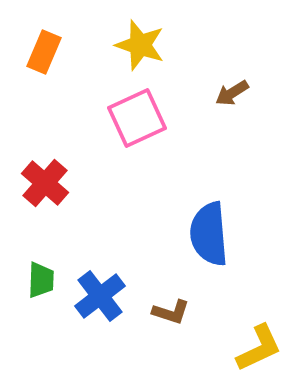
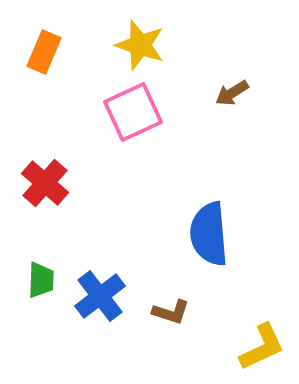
pink square: moved 4 px left, 6 px up
yellow L-shape: moved 3 px right, 1 px up
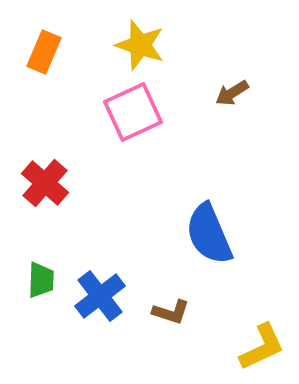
blue semicircle: rotated 18 degrees counterclockwise
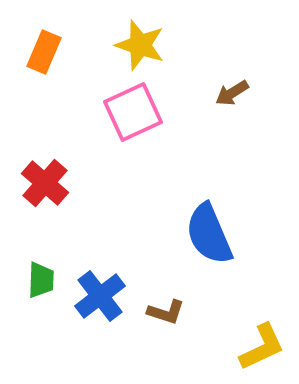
brown L-shape: moved 5 px left
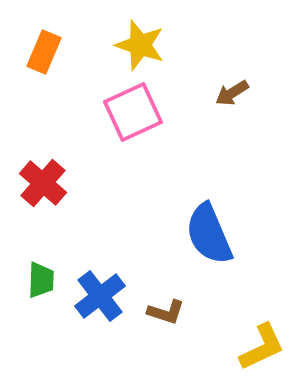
red cross: moved 2 px left
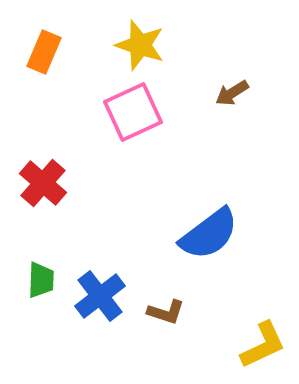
blue semicircle: rotated 104 degrees counterclockwise
yellow L-shape: moved 1 px right, 2 px up
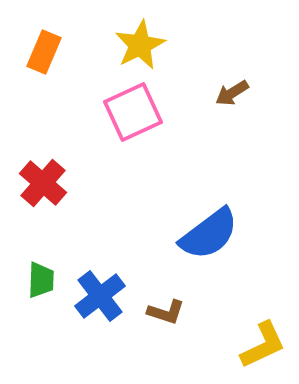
yellow star: rotated 27 degrees clockwise
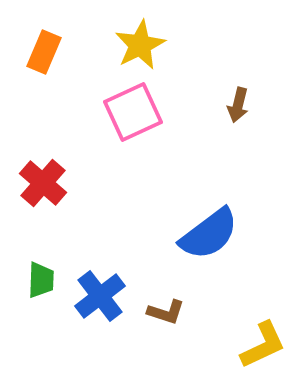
brown arrow: moved 6 px right, 12 px down; rotated 44 degrees counterclockwise
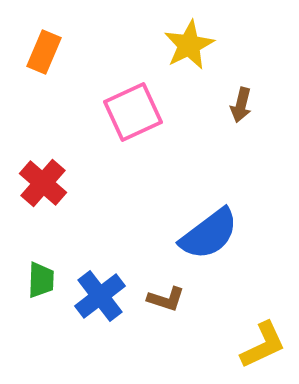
yellow star: moved 49 px right
brown arrow: moved 3 px right
brown L-shape: moved 13 px up
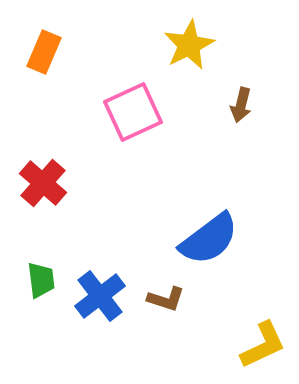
blue semicircle: moved 5 px down
green trapezoid: rotated 9 degrees counterclockwise
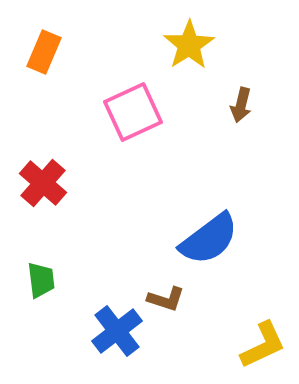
yellow star: rotated 6 degrees counterclockwise
blue cross: moved 17 px right, 35 px down
